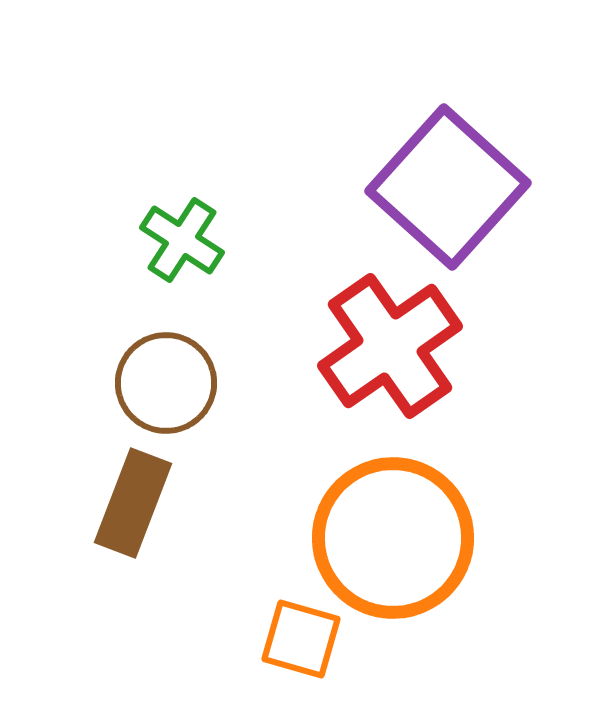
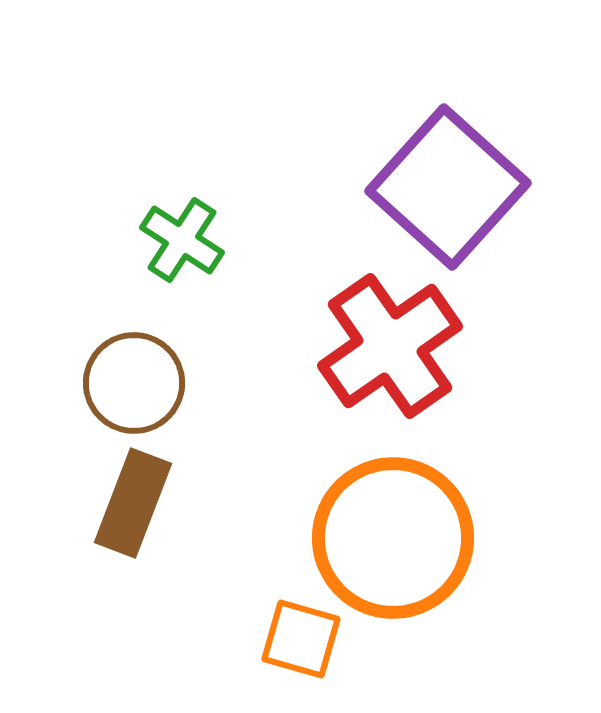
brown circle: moved 32 px left
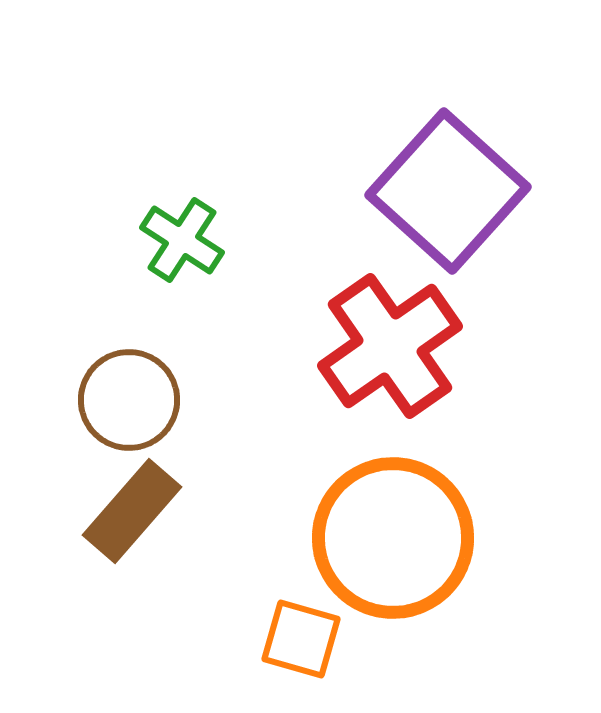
purple square: moved 4 px down
brown circle: moved 5 px left, 17 px down
brown rectangle: moved 1 px left, 8 px down; rotated 20 degrees clockwise
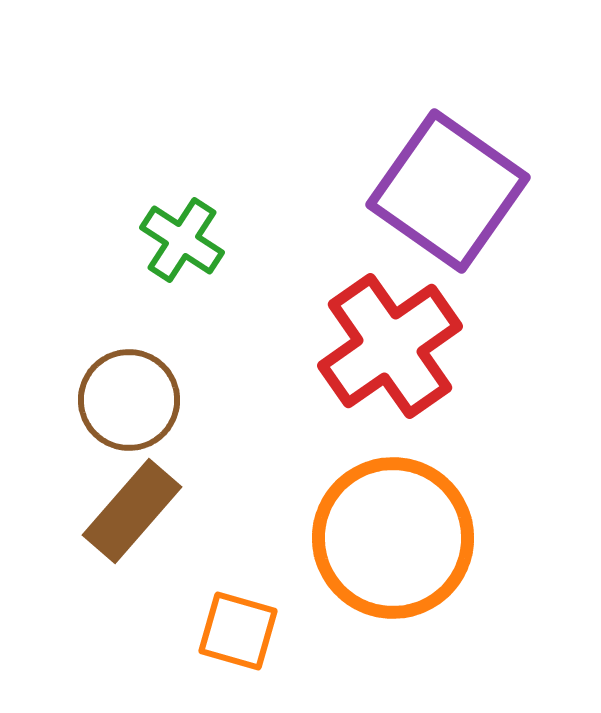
purple square: rotated 7 degrees counterclockwise
orange square: moved 63 px left, 8 px up
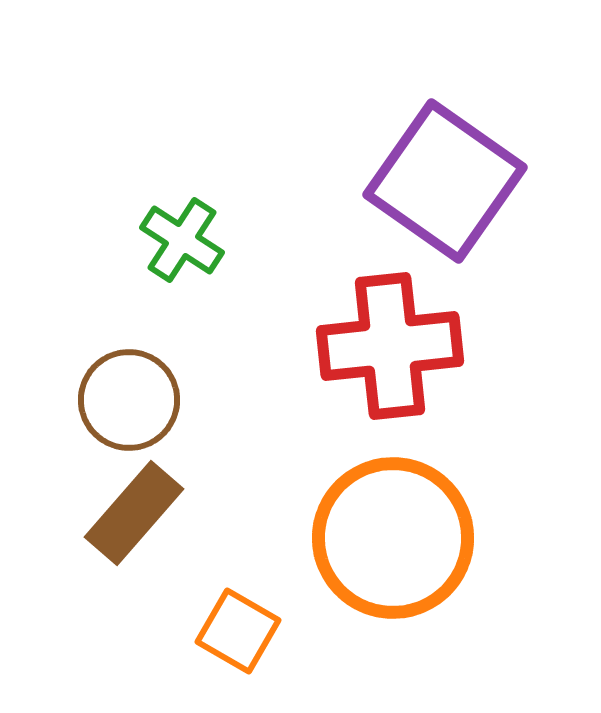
purple square: moved 3 px left, 10 px up
red cross: rotated 29 degrees clockwise
brown rectangle: moved 2 px right, 2 px down
orange square: rotated 14 degrees clockwise
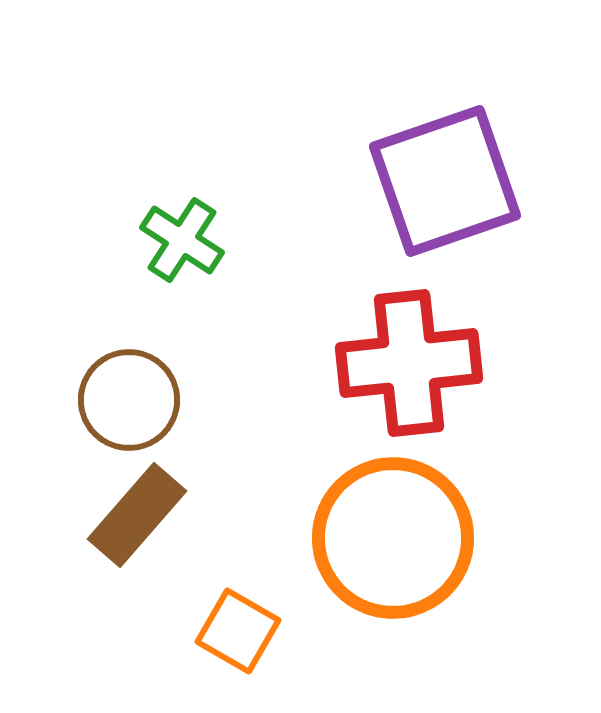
purple square: rotated 36 degrees clockwise
red cross: moved 19 px right, 17 px down
brown rectangle: moved 3 px right, 2 px down
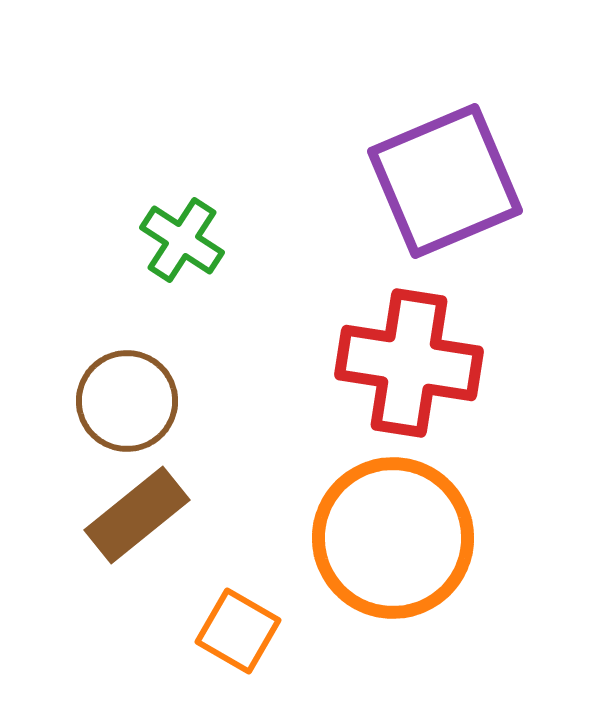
purple square: rotated 4 degrees counterclockwise
red cross: rotated 15 degrees clockwise
brown circle: moved 2 px left, 1 px down
brown rectangle: rotated 10 degrees clockwise
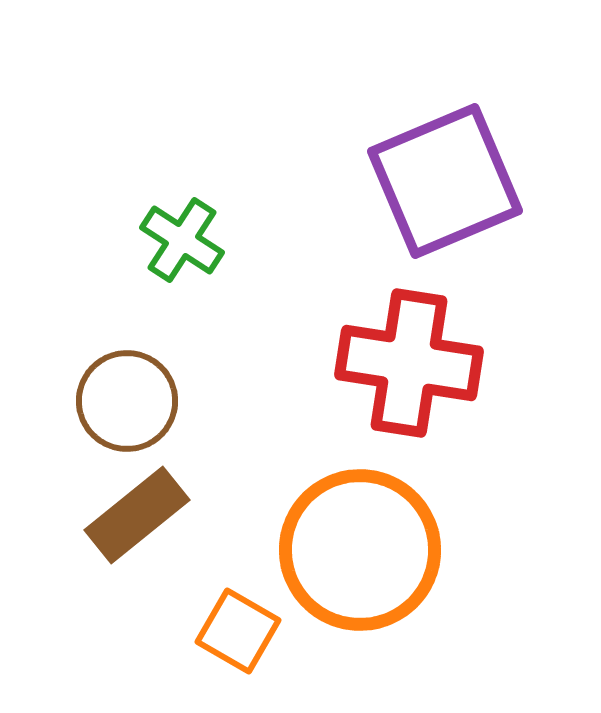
orange circle: moved 33 px left, 12 px down
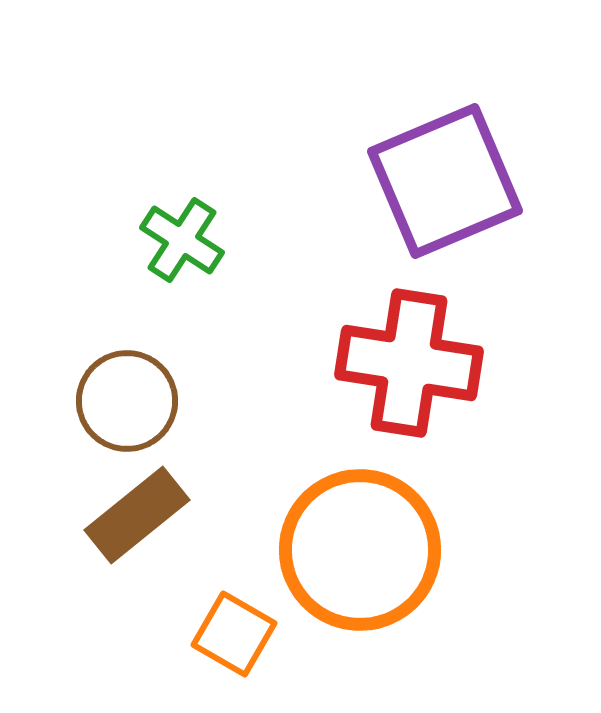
orange square: moved 4 px left, 3 px down
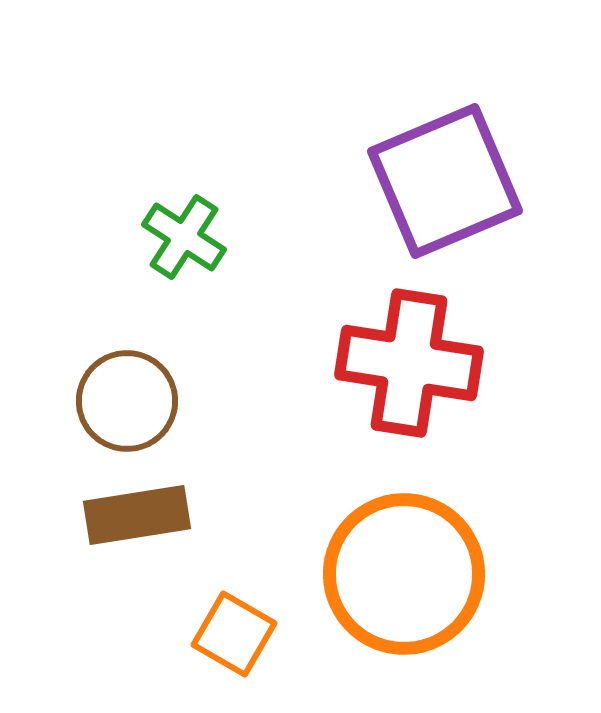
green cross: moved 2 px right, 3 px up
brown rectangle: rotated 30 degrees clockwise
orange circle: moved 44 px right, 24 px down
